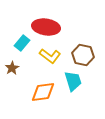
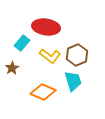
brown hexagon: moved 6 px left; rotated 25 degrees clockwise
orange diamond: rotated 30 degrees clockwise
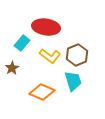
orange diamond: moved 1 px left
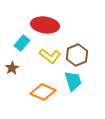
red ellipse: moved 1 px left, 2 px up
orange diamond: moved 1 px right
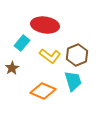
orange diamond: moved 1 px up
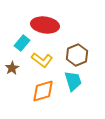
yellow L-shape: moved 8 px left, 4 px down
orange diamond: rotated 40 degrees counterclockwise
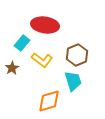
orange diamond: moved 6 px right, 10 px down
